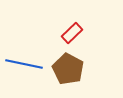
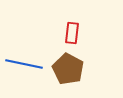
red rectangle: rotated 40 degrees counterclockwise
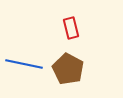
red rectangle: moved 1 px left, 5 px up; rotated 20 degrees counterclockwise
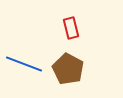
blue line: rotated 9 degrees clockwise
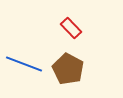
red rectangle: rotated 30 degrees counterclockwise
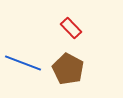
blue line: moved 1 px left, 1 px up
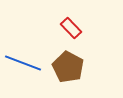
brown pentagon: moved 2 px up
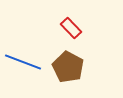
blue line: moved 1 px up
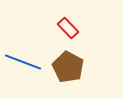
red rectangle: moved 3 px left
